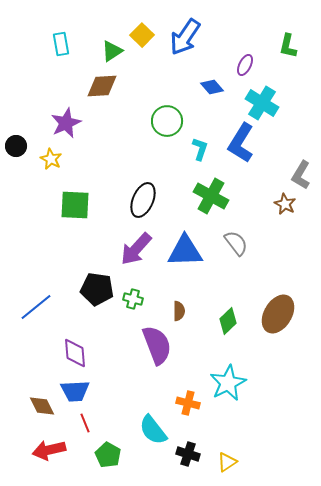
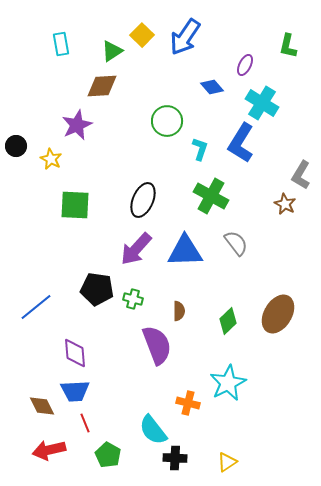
purple star at (66, 123): moved 11 px right, 2 px down
black cross at (188, 454): moved 13 px left, 4 px down; rotated 15 degrees counterclockwise
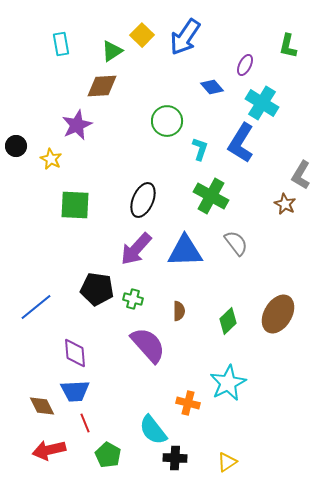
purple semicircle at (157, 345): moved 9 px left; rotated 21 degrees counterclockwise
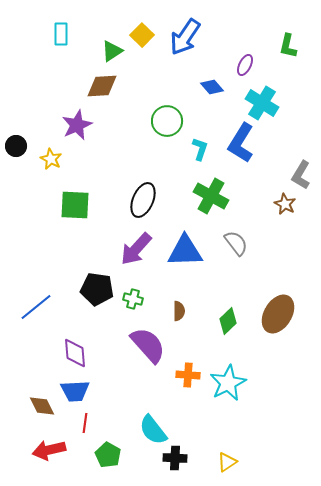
cyan rectangle at (61, 44): moved 10 px up; rotated 10 degrees clockwise
orange cross at (188, 403): moved 28 px up; rotated 10 degrees counterclockwise
red line at (85, 423): rotated 30 degrees clockwise
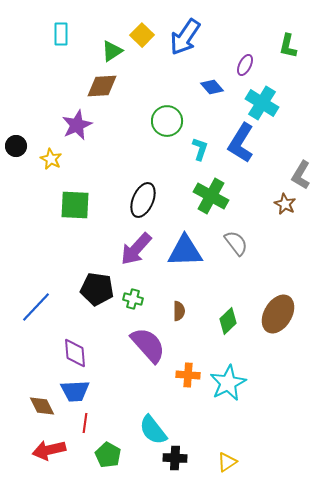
blue line at (36, 307): rotated 8 degrees counterclockwise
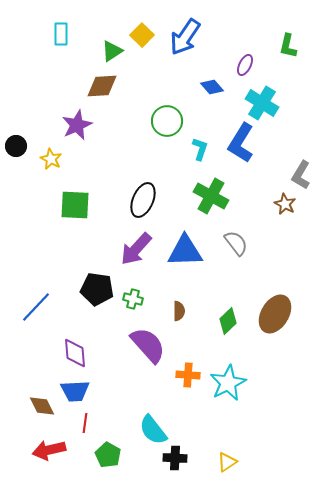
brown ellipse at (278, 314): moved 3 px left
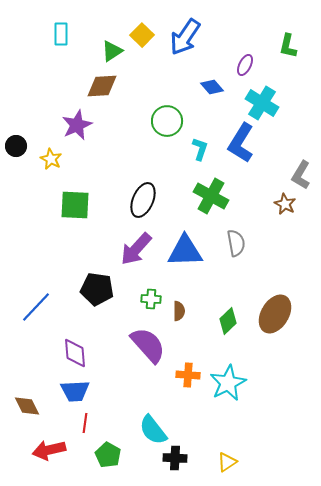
gray semicircle at (236, 243): rotated 28 degrees clockwise
green cross at (133, 299): moved 18 px right; rotated 12 degrees counterclockwise
brown diamond at (42, 406): moved 15 px left
